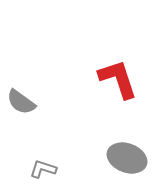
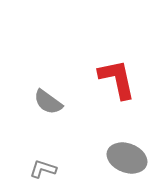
red L-shape: moved 1 px left; rotated 6 degrees clockwise
gray semicircle: moved 27 px right
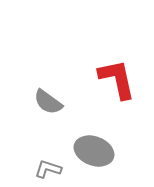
gray ellipse: moved 33 px left, 7 px up
gray L-shape: moved 5 px right
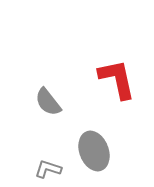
gray semicircle: rotated 16 degrees clockwise
gray ellipse: rotated 48 degrees clockwise
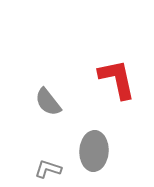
gray ellipse: rotated 24 degrees clockwise
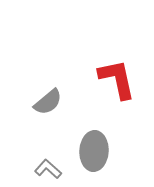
gray semicircle: rotated 92 degrees counterclockwise
gray L-shape: rotated 24 degrees clockwise
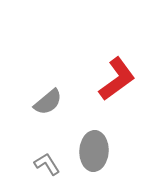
red L-shape: rotated 66 degrees clockwise
gray L-shape: moved 1 px left, 5 px up; rotated 16 degrees clockwise
